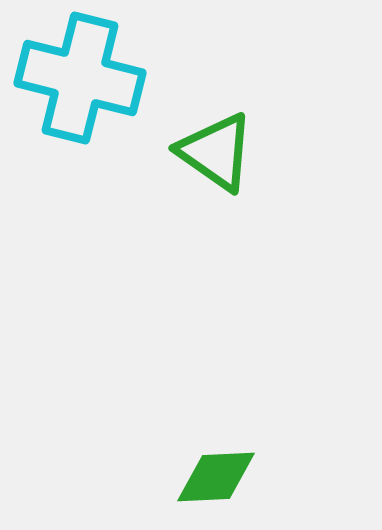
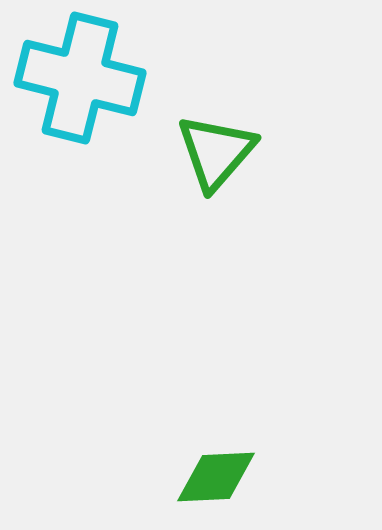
green triangle: rotated 36 degrees clockwise
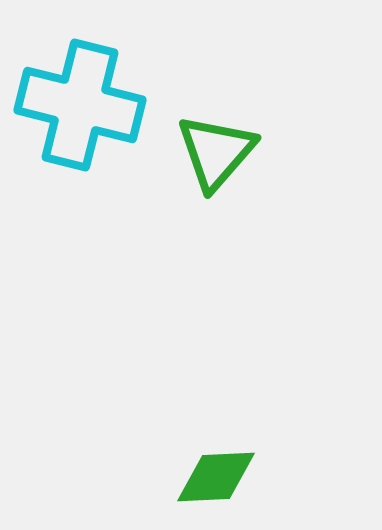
cyan cross: moved 27 px down
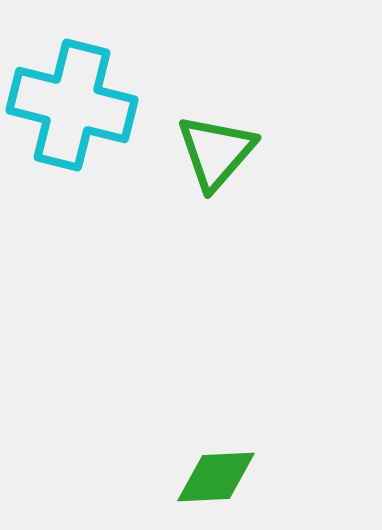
cyan cross: moved 8 px left
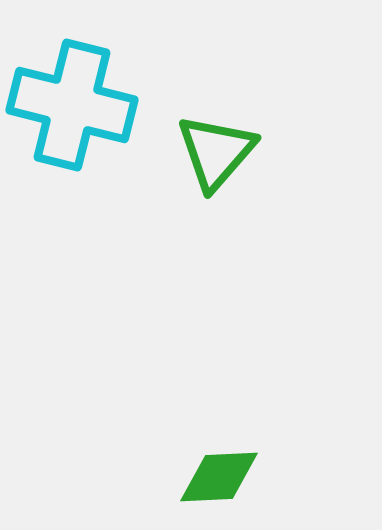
green diamond: moved 3 px right
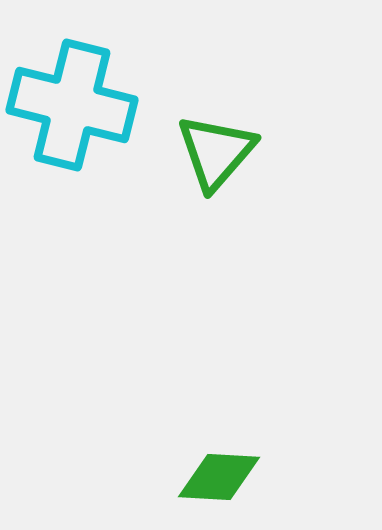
green diamond: rotated 6 degrees clockwise
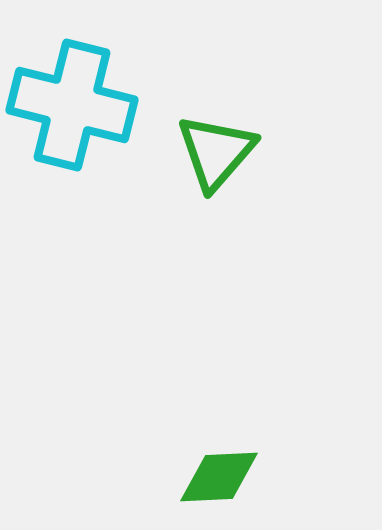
green diamond: rotated 6 degrees counterclockwise
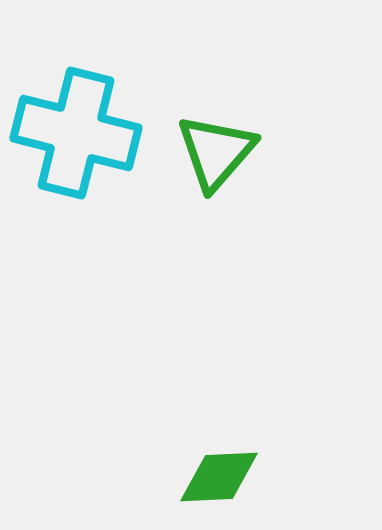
cyan cross: moved 4 px right, 28 px down
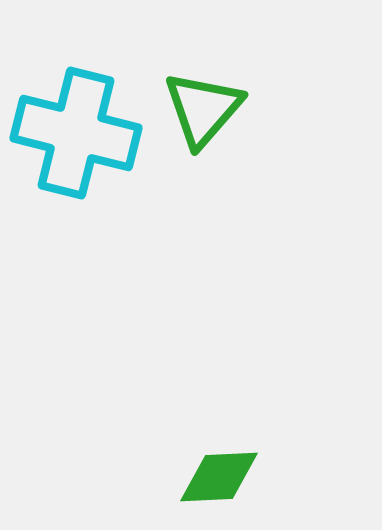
green triangle: moved 13 px left, 43 px up
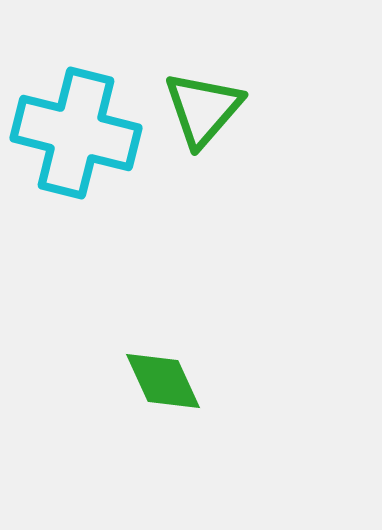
green diamond: moved 56 px left, 96 px up; rotated 68 degrees clockwise
